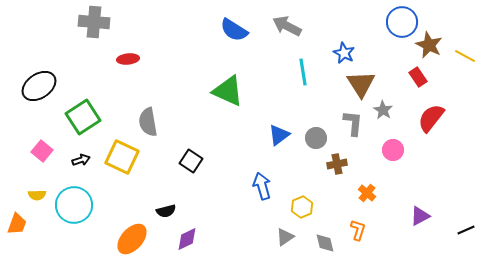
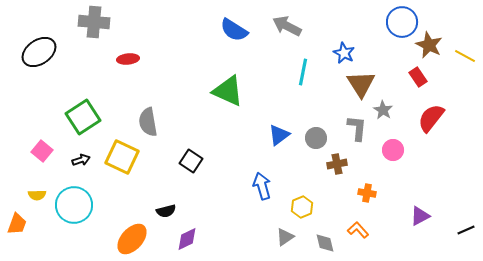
cyan line: rotated 20 degrees clockwise
black ellipse: moved 34 px up
gray L-shape: moved 4 px right, 5 px down
orange cross: rotated 30 degrees counterclockwise
orange L-shape: rotated 60 degrees counterclockwise
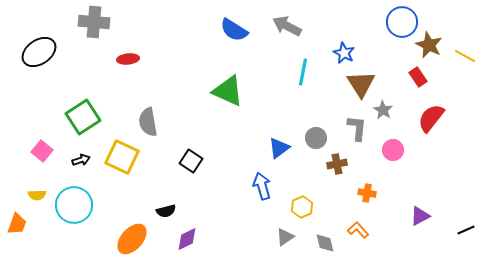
blue triangle: moved 13 px down
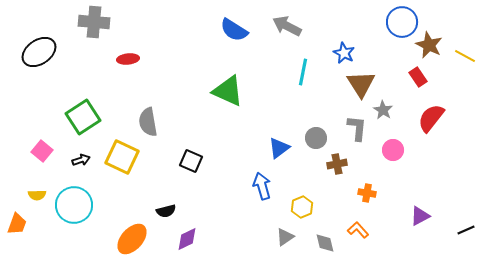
black square: rotated 10 degrees counterclockwise
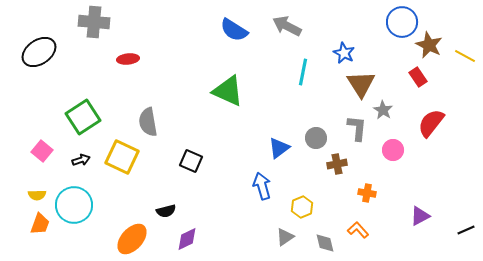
red semicircle: moved 5 px down
orange trapezoid: moved 23 px right
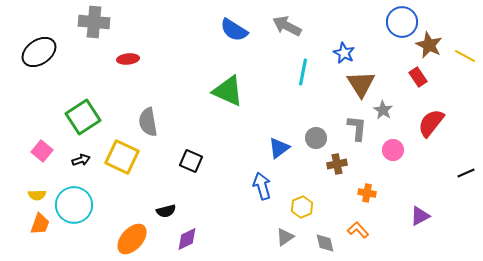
black line: moved 57 px up
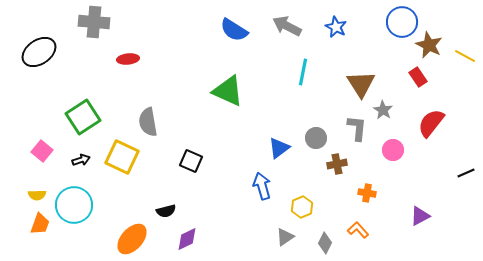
blue star: moved 8 px left, 26 px up
gray diamond: rotated 40 degrees clockwise
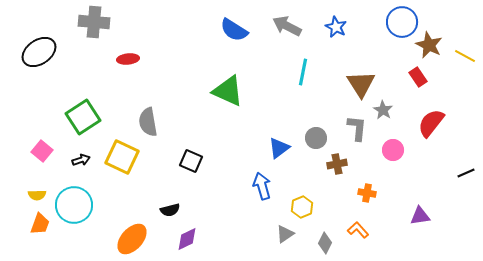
black semicircle: moved 4 px right, 1 px up
purple triangle: rotated 20 degrees clockwise
gray triangle: moved 3 px up
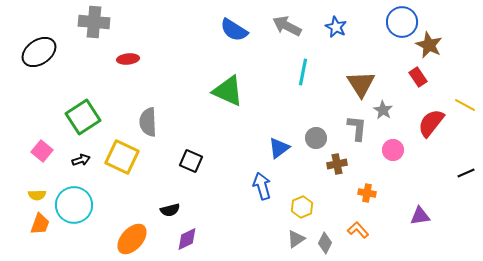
yellow line: moved 49 px down
gray semicircle: rotated 8 degrees clockwise
gray triangle: moved 11 px right, 5 px down
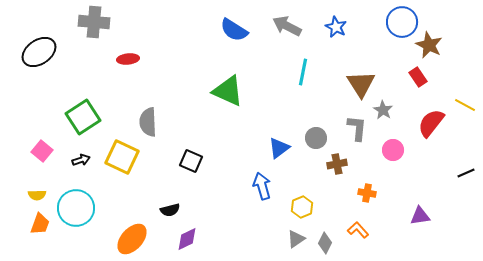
cyan circle: moved 2 px right, 3 px down
